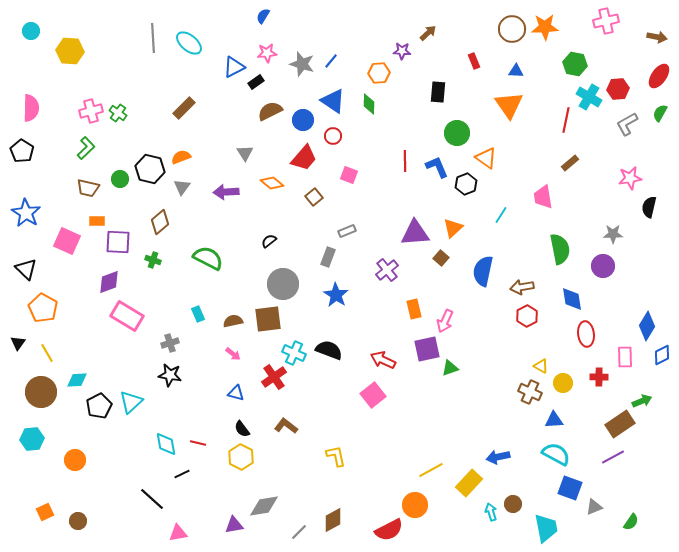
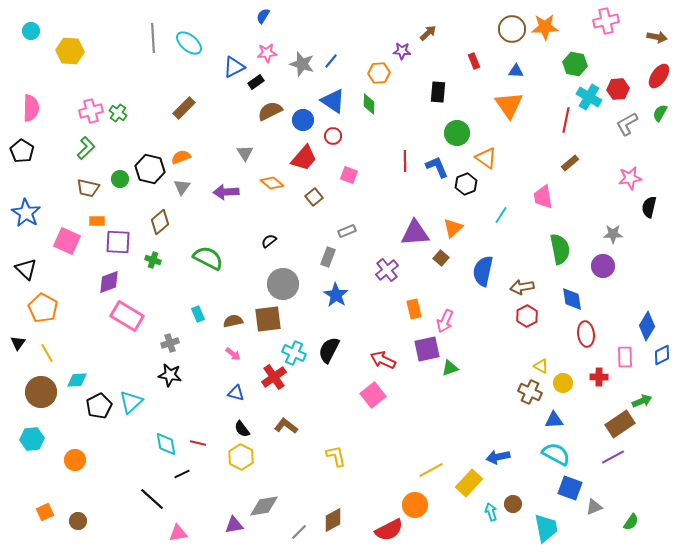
black semicircle at (329, 350): rotated 84 degrees counterclockwise
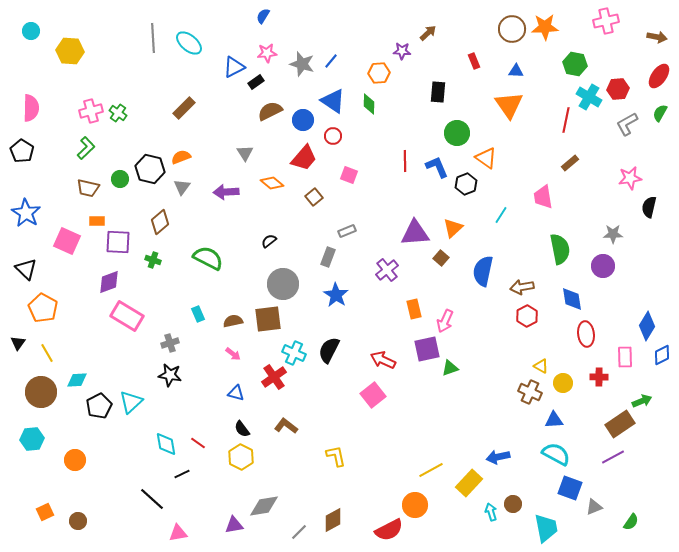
red line at (198, 443): rotated 21 degrees clockwise
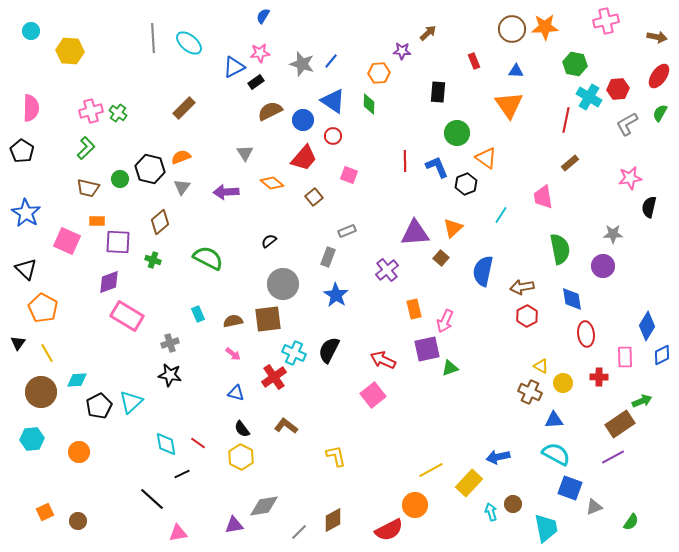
pink star at (267, 53): moved 7 px left
orange circle at (75, 460): moved 4 px right, 8 px up
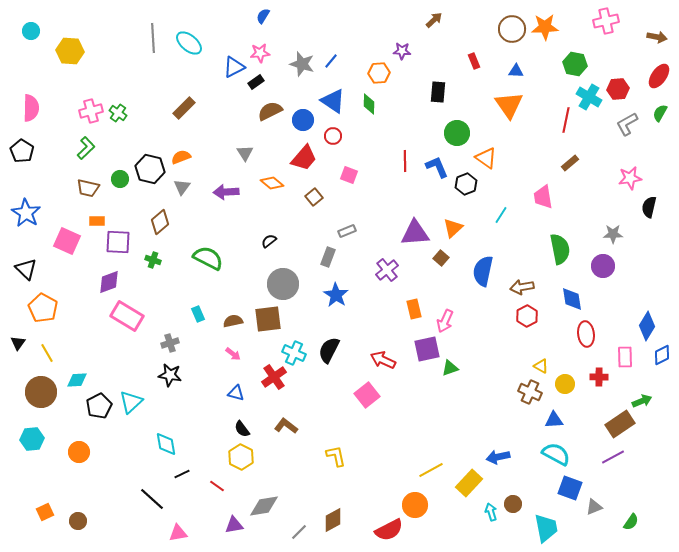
brown arrow at (428, 33): moved 6 px right, 13 px up
yellow circle at (563, 383): moved 2 px right, 1 px down
pink square at (373, 395): moved 6 px left
red line at (198, 443): moved 19 px right, 43 px down
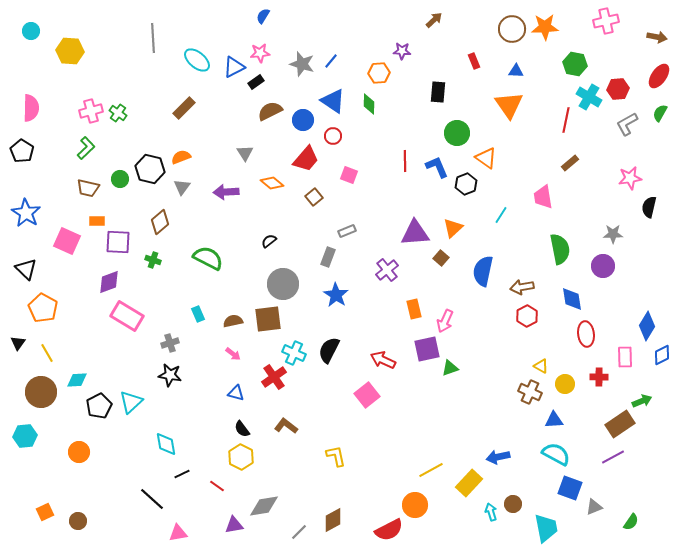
cyan ellipse at (189, 43): moved 8 px right, 17 px down
red trapezoid at (304, 158): moved 2 px right, 1 px down
cyan hexagon at (32, 439): moved 7 px left, 3 px up
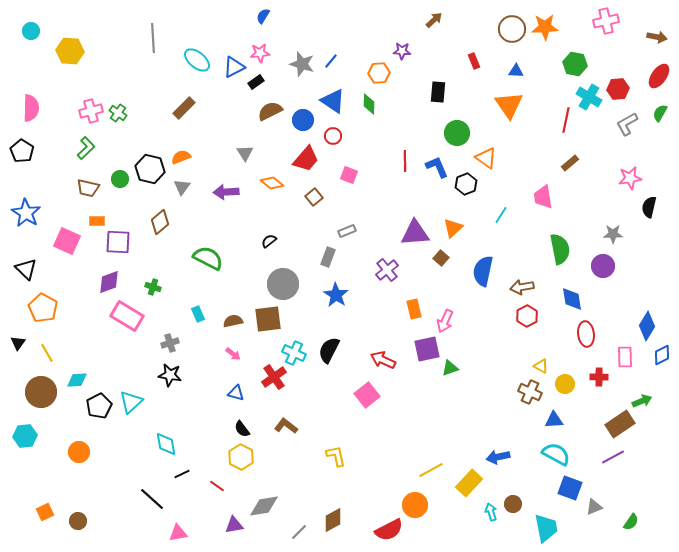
green cross at (153, 260): moved 27 px down
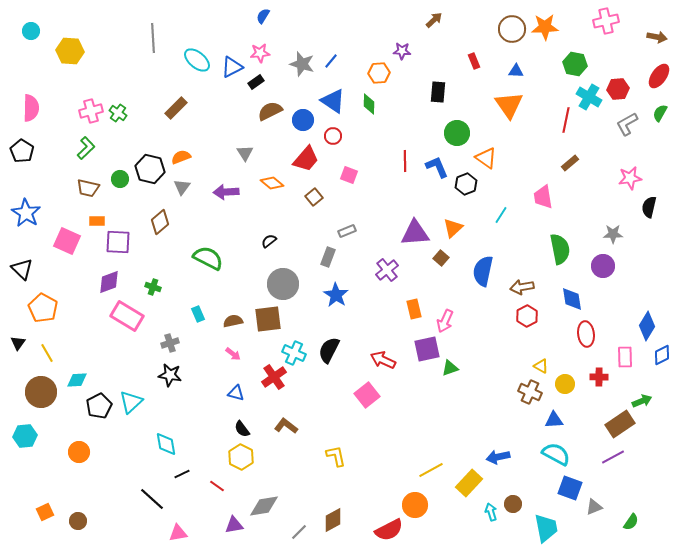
blue triangle at (234, 67): moved 2 px left
brown rectangle at (184, 108): moved 8 px left
black triangle at (26, 269): moved 4 px left
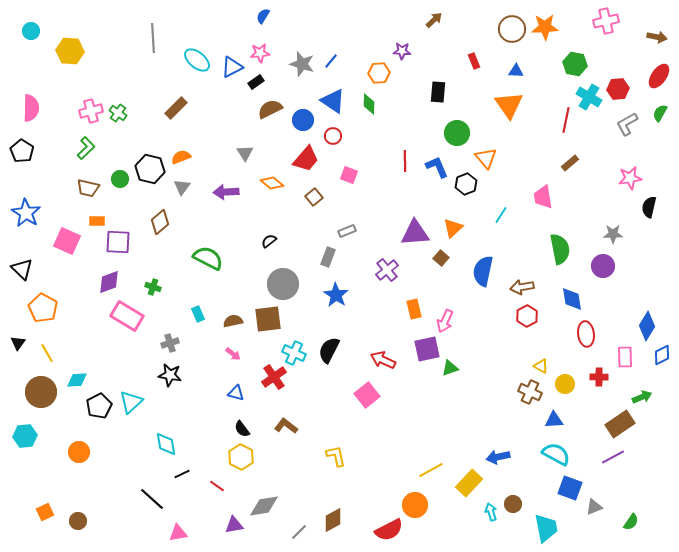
brown semicircle at (270, 111): moved 2 px up
orange triangle at (486, 158): rotated 15 degrees clockwise
green arrow at (642, 401): moved 4 px up
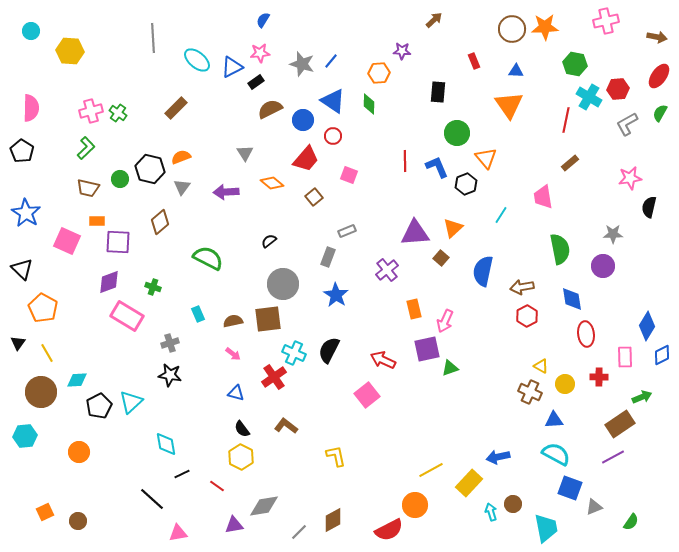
blue semicircle at (263, 16): moved 4 px down
